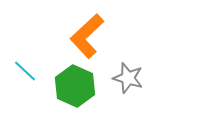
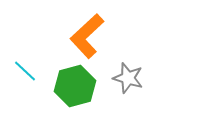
green hexagon: rotated 21 degrees clockwise
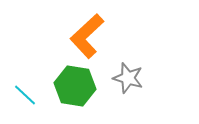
cyan line: moved 24 px down
green hexagon: rotated 24 degrees clockwise
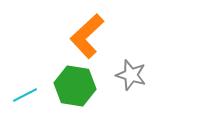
gray star: moved 3 px right, 3 px up
cyan line: rotated 70 degrees counterclockwise
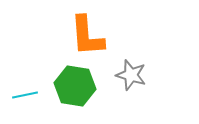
orange L-shape: rotated 51 degrees counterclockwise
cyan line: rotated 15 degrees clockwise
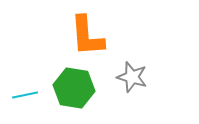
gray star: moved 1 px right, 2 px down
green hexagon: moved 1 px left, 2 px down
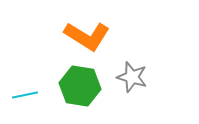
orange L-shape: rotated 54 degrees counterclockwise
green hexagon: moved 6 px right, 2 px up
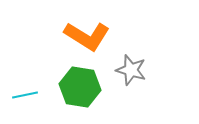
gray star: moved 1 px left, 7 px up
green hexagon: moved 1 px down
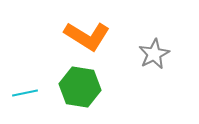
gray star: moved 23 px right, 16 px up; rotated 28 degrees clockwise
cyan line: moved 2 px up
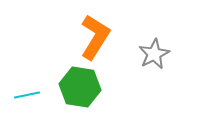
orange L-shape: moved 8 px right, 1 px down; rotated 90 degrees counterclockwise
cyan line: moved 2 px right, 2 px down
